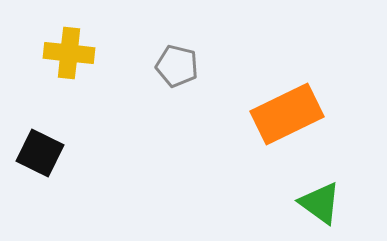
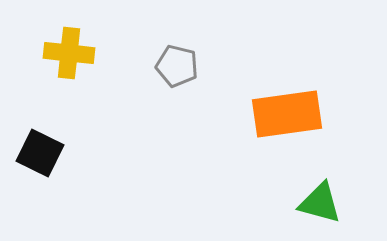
orange rectangle: rotated 18 degrees clockwise
green triangle: rotated 21 degrees counterclockwise
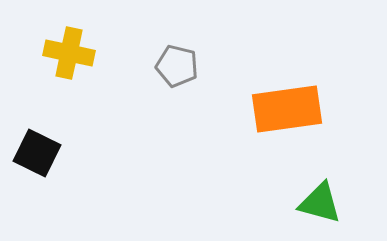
yellow cross: rotated 6 degrees clockwise
orange rectangle: moved 5 px up
black square: moved 3 px left
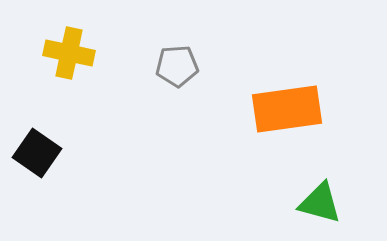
gray pentagon: rotated 18 degrees counterclockwise
black square: rotated 9 degrees clockwise
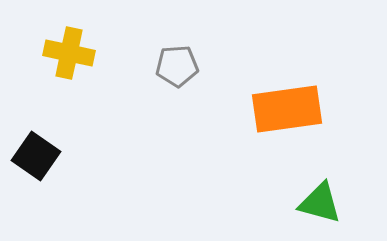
black square: moved 1 px left, 3 px down
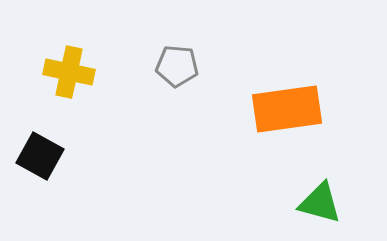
yellow cross: moved 19 px down
gray pentagon: rotated 9 degrees clockwise
black square: moved 4 px right; rotated 6 degrees counterclockwise
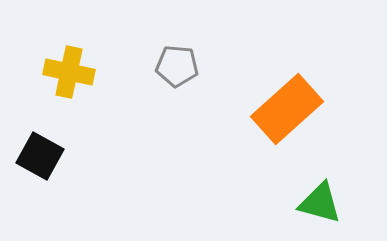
orange rectangle: rotated 34 degrees counterclockwise
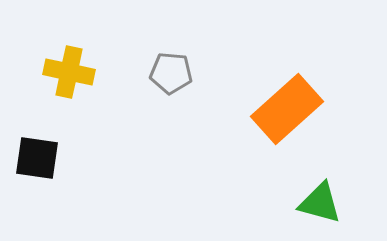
gray pentagon: moved 6 px left, 7 px down
black square: moved 3 px left, 2 px down; rotated 21 degrees counterclockwise
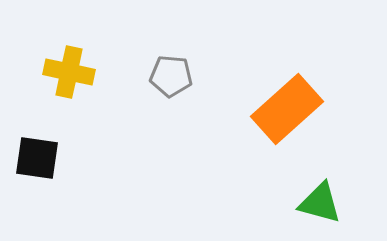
gray pentagon: moved 3 px down
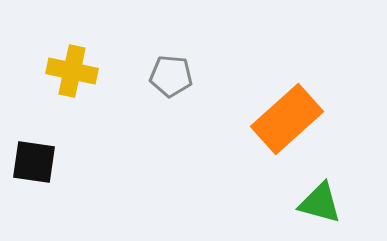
yellow cross: moved 3 px right, 1 px up
orange rectangle: moved 10 px down
black square: moved 3 px left, 4 px down
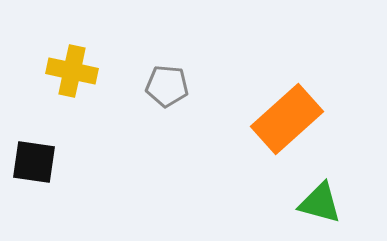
gray pentagon: moved 4 px left, 10 px down
